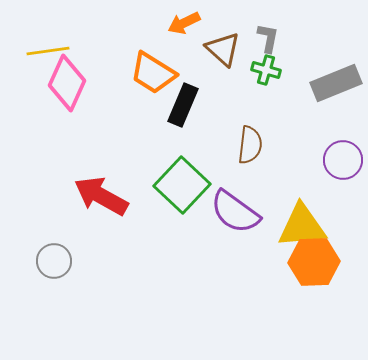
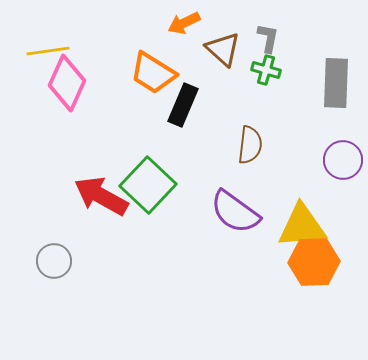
gray rectangle: rotated 66 degrees counterclockwise
green square: moved 34 px left
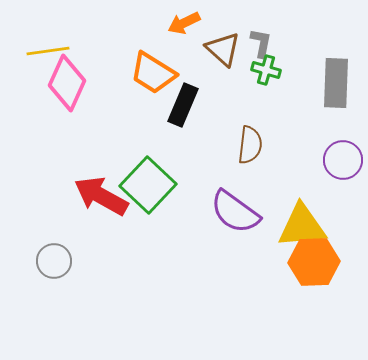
gray L-shape: moved 7 px left, 5 px down
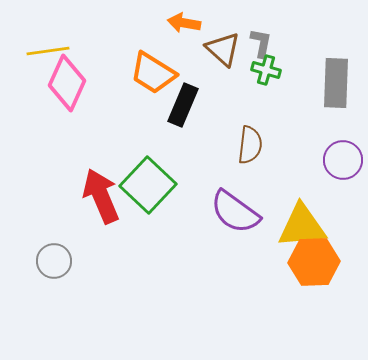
orange arrow: rotated 36 degrees clockwise
red arrow: rotated 38 degrees clockwise
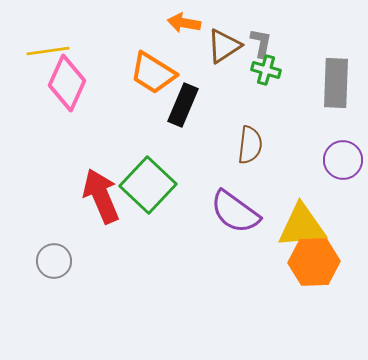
brown triangle: moved 1 px right, 3 px up; rotated 45 degrees clockwise
